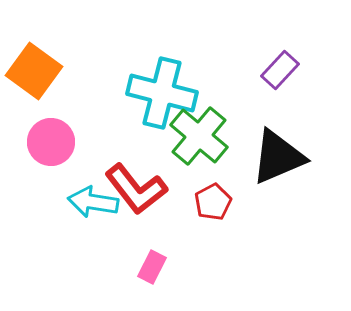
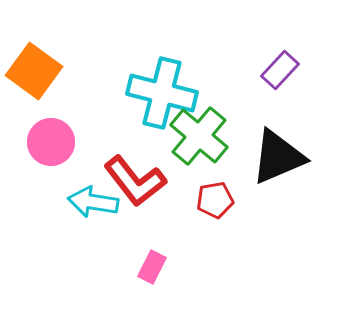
red L-shape: moved 1 px left, 8 px up
red pentagon: moved 2 px right, 2 px up; rotated 18 degrees clockwise
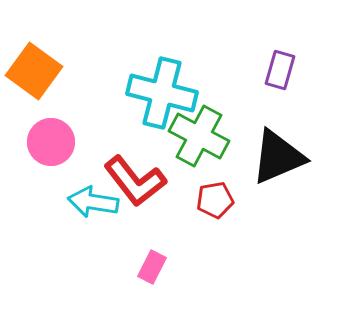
purple rectangle: rotated 27 degrees counterclockwise
green cross: rotated 12 degrees counterclockwise
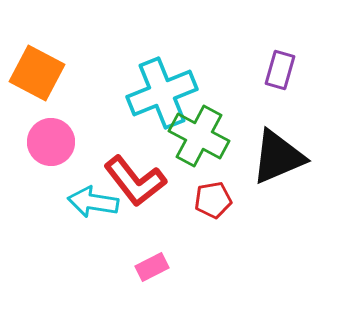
orange square: moved 3 px right, 2 px down; rotated 8 degrees counterclockwise
cyan cross: rotated 36 degrees counterclockwise
red pentagon: moved 2 px left
pink rectangle: rotated 36 degrees clockwise
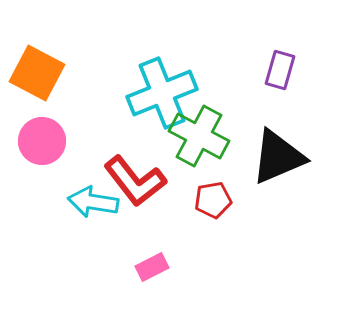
pink circle: moved 9 px left, 1 px up
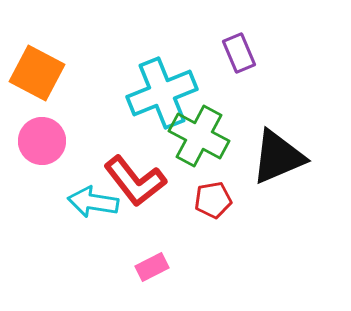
purple rectangle: moved 41 px left, 17 px up; rotated 39 degrees counterclockwise
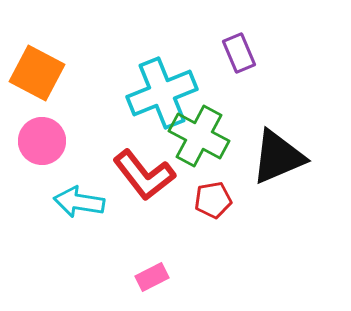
red L-shape: moved 9 px right, 6 px up
cyan arrow: moved 14 px left
pink rectangle: moved 10 px down
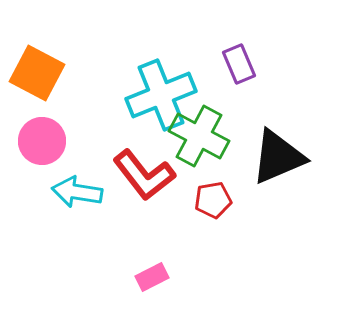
purple rectangle: moved 11 px down
cyan cross: moved 1 px left, 2 px down
cyan arrow: moved 2 px left, 10 px up
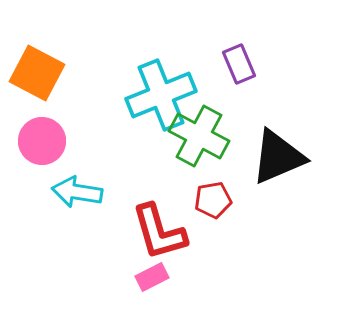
red L-shape: moved 15 px right, 57 px down; rotated 22 degrees clockwise
